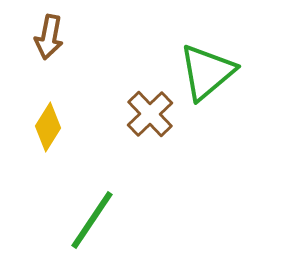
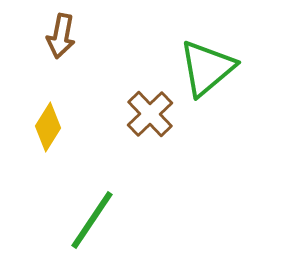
brown arrow: moved 12 px right, 1 px up
green triangle: moved 4 px up
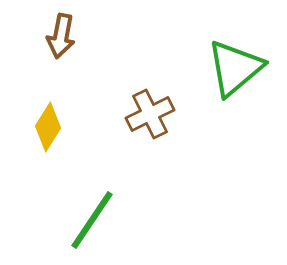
green triangle: moved 28 px right
brown cross: rotated 18 degrees clockwise
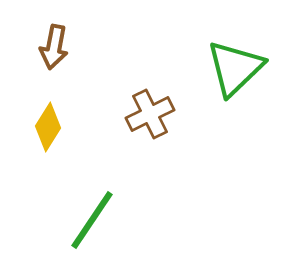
brown arrow: moved 7 px left, 11 px down
green triangle: rotated 4 degrees counterclockwise
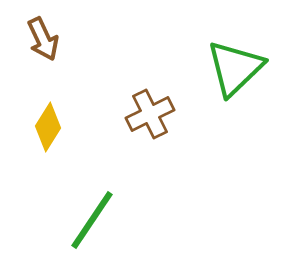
brown arrow: moved 11 px left, 8 px up; rotated 36 degrees counterclockwise
